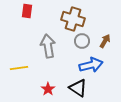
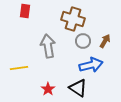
red rectangle: moved 2 px left
gray circle: moved 1 px right
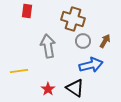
red rectangle: moved 2 px right
yellow line: moved 3 px down
black triangle: moved 3 px left
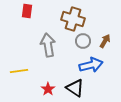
gray arrow: moved 1 px up
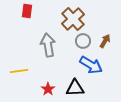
brown cross: rotated 30 degrees clockwise
blue arrow: rotated 45 degrees clockwise
black triangle: rotated 36 degrees counterclockwise
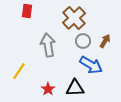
brown cross: moved 1 px right, 1 px up
yellow line: rotated 48 degrees counterclockwise
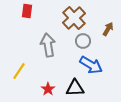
brown arrow: moved 3 px right, 12 px up
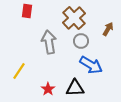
gray circle: moved 2 px left
gray arrow: moved 1 px right, 3 px up
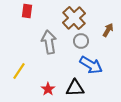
brown arrow: moved 1 px down
